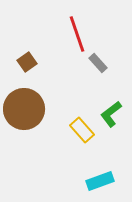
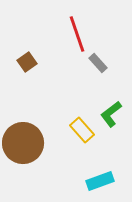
brown circle: moved 1 px left, 34 px down
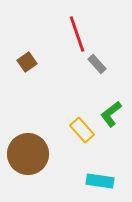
gray rectangle: moved 1 px left, 1 px down
brown circle: moved 5 px right, 11 px down
cyan rectangle: rotated 28 degrees clockwise
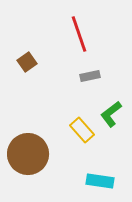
red line: moved 2 px right
gray rectangle: moved 7 px left, 12 px down; rotated 60 degrees counterclockwise
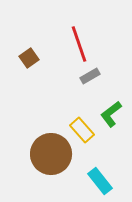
red line: moved 10 px down
brown square: moved 2 px right, 4 px up
gray rectangle: rotated 18 degrees counterclockwise
brown circle: moved 23 px right
cyan rectangle: rotated 44 degrees clockwise
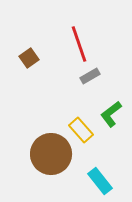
yellow rectangle: moved 1 px left
